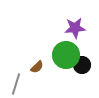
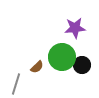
green circle: moved 4 px left, 2 px down
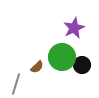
purple star: moved 1 px left; rotated 20 degrees counterclockwise
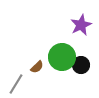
purple star: moved 7 px right, 3 px up
black circle: moved 1 px left
gray line: rotated 15 degrees clockwise
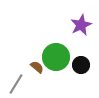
green circle: moved 6 px left
brown semicircle: rotated 96 degrees counterclockwise
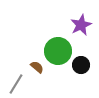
green circle: moved 2 px right, 6 px up
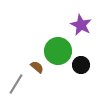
purple star: rotated 20 degrees counterclockwise
